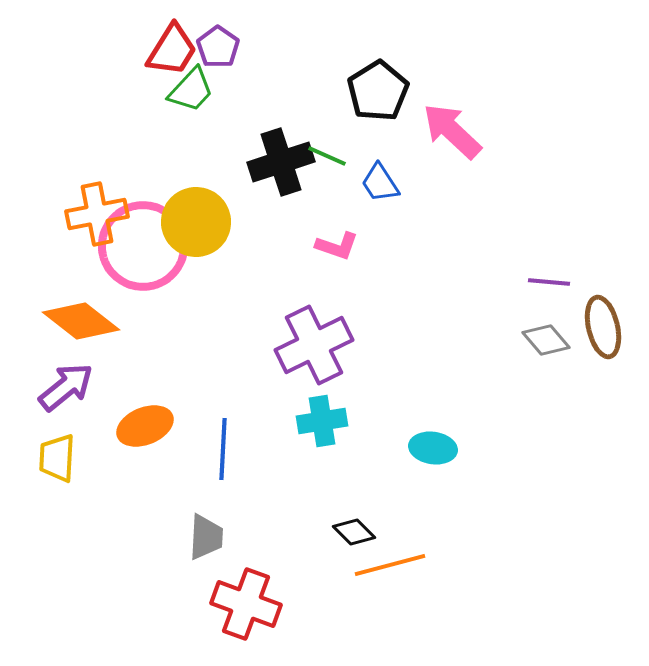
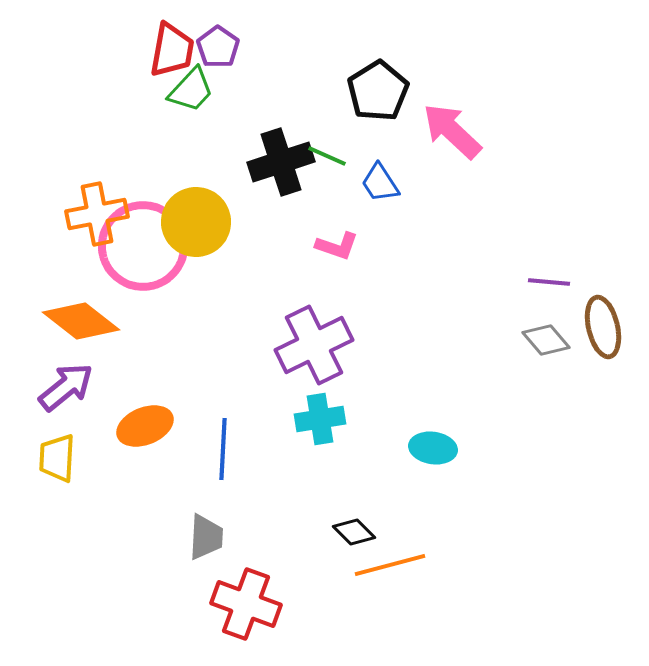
red trapezoid: rotated 22 degrees counterclockwise
cyan cross: moved 2 px left, 2 px up
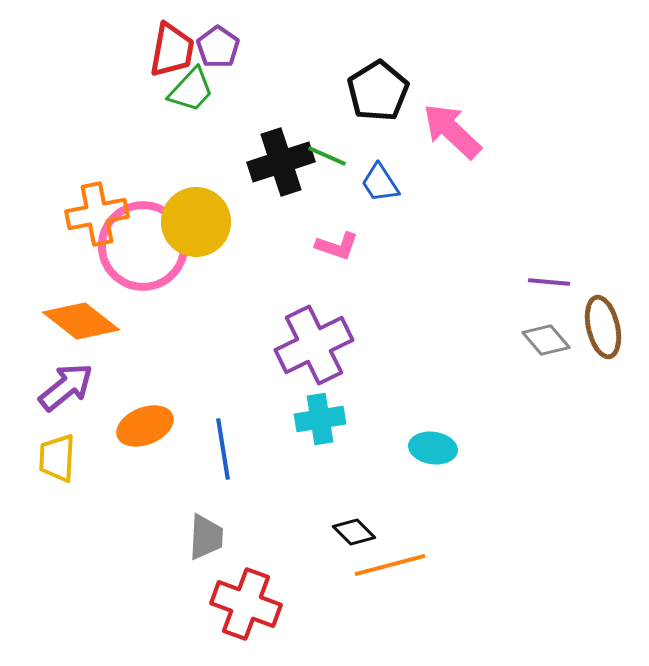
blue line: rotated 12 degrees counterclockwise
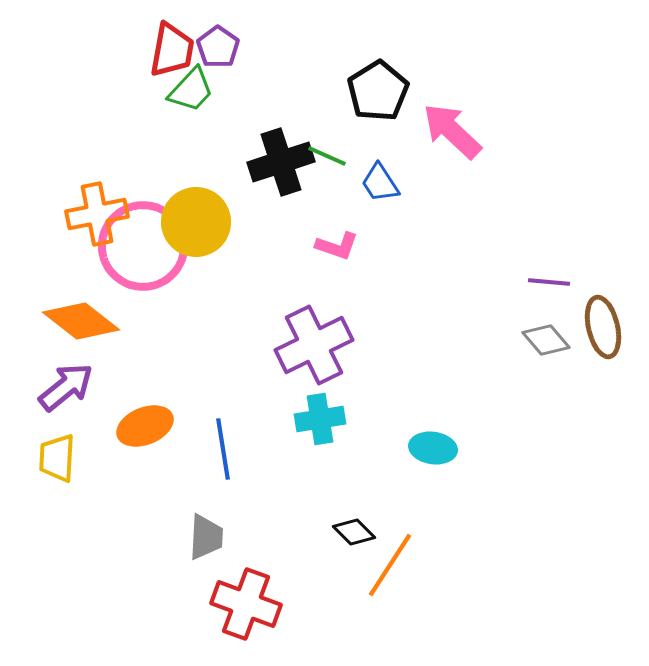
orange line: rotated 42 degrees counterclockwise
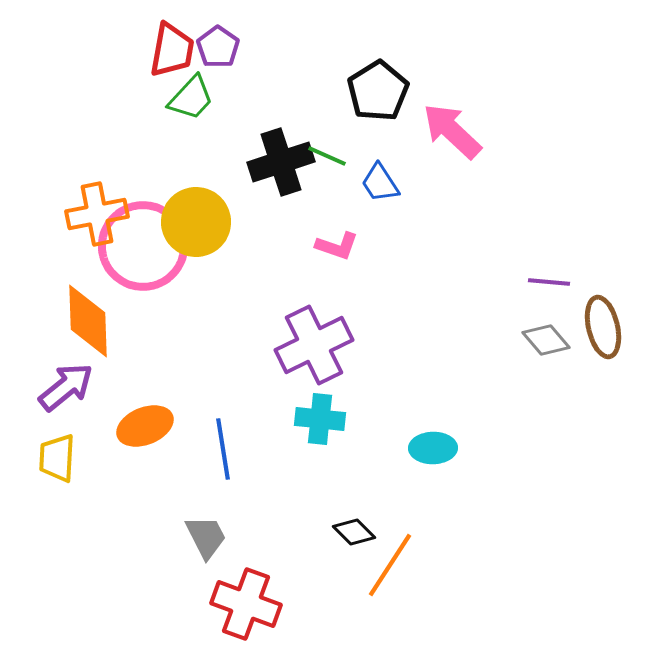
green trapezoid: moved 8 px down
orange diamond: moved 7 px right; rotated 50 degrees clockwise
cyan cross: rotated 15 degrees clockwise
cyan ellipse: rotated 9 degrees counterclockwise
gray trapezoid: rotated 30 degrees counterclockwise
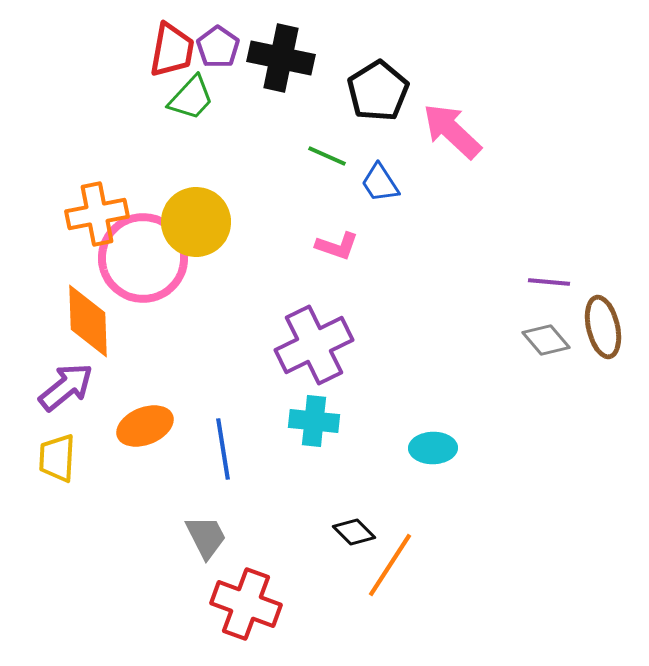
black cross: moved 104 px up; rotated 30 degrees clockwise
pink circle: moved 12 px down
cyan cross: moved 6 px left, 2 px down
